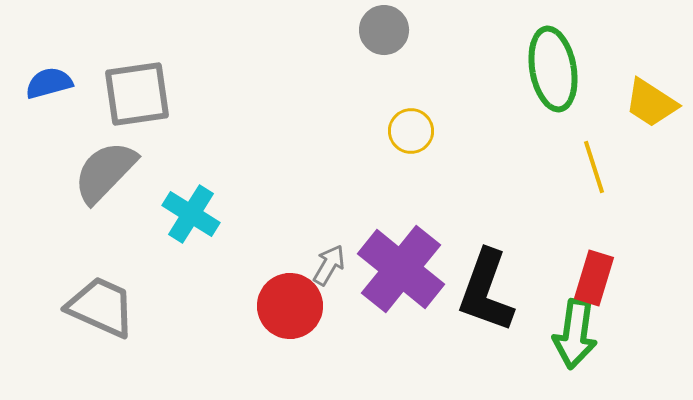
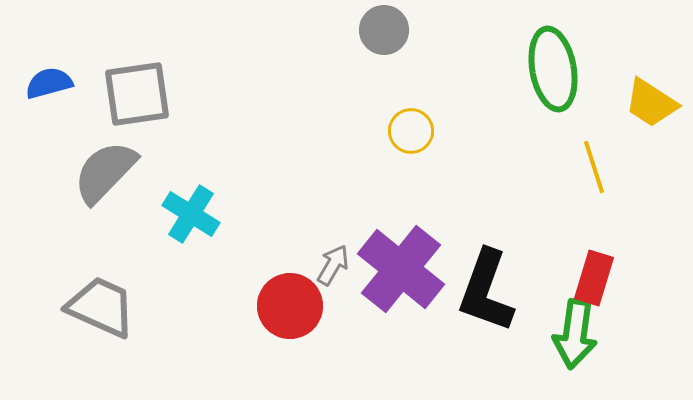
gray arrow: moved 4 px right
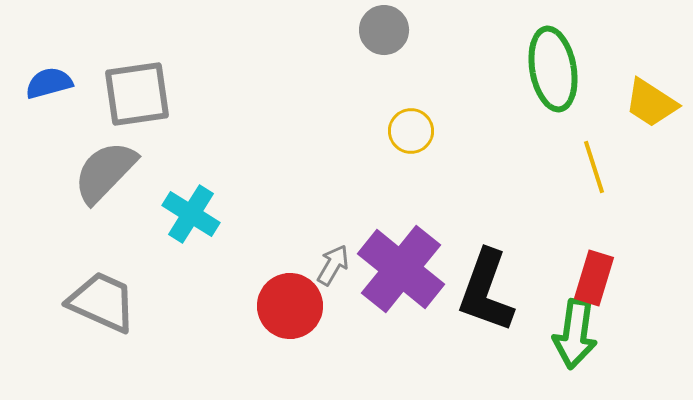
gray trapezoid: moved 1 px right, 5 px up
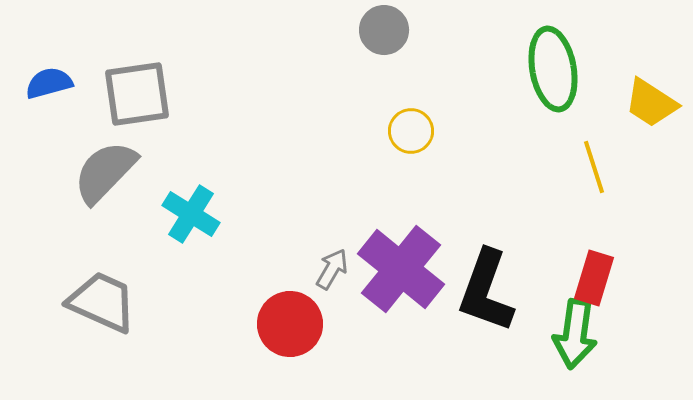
gray arrow: moved 1 px left, 4 px down
red circle: moved 18 px down
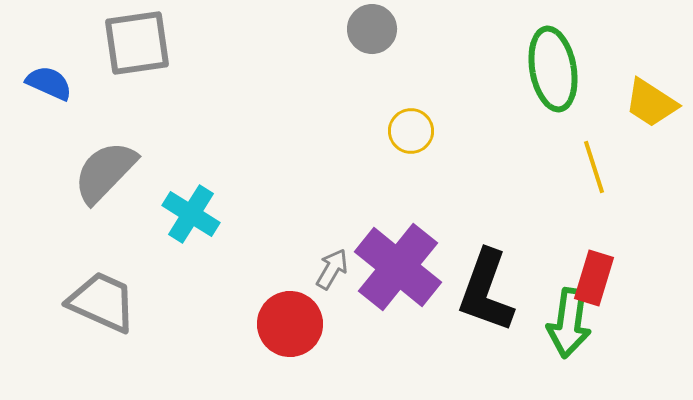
gray circle: moved 12 px left, 1 px up
blue semicircle: rotated 39 degrees clockwise
gray square: moved 51 px up
purple cross: moved 3 px left, 2 px up
green arrow: moved 6 px left, 11 px up
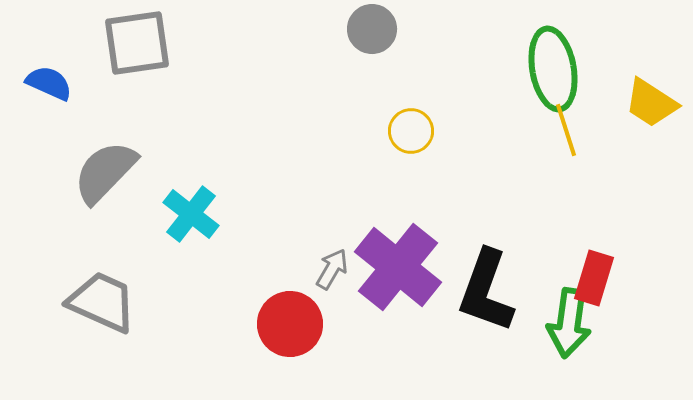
yellow line: moved 28 px left, 37 px up
cyan cross: rotated 6 degrees clockwise
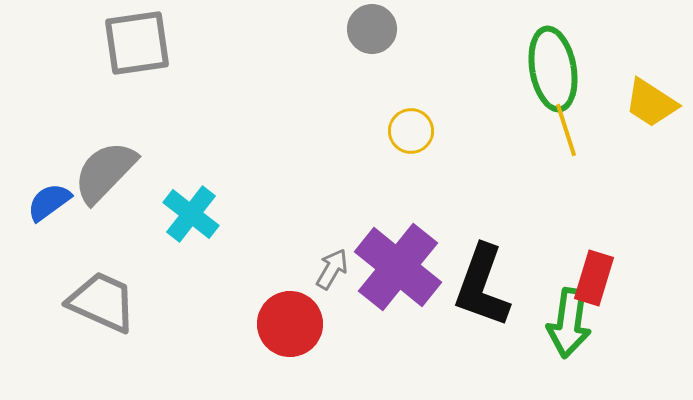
blue semicircle: moved 119 px down; rotated 60 degrees counterclockwise
black L-shape: moved 4 px left, 5 px up
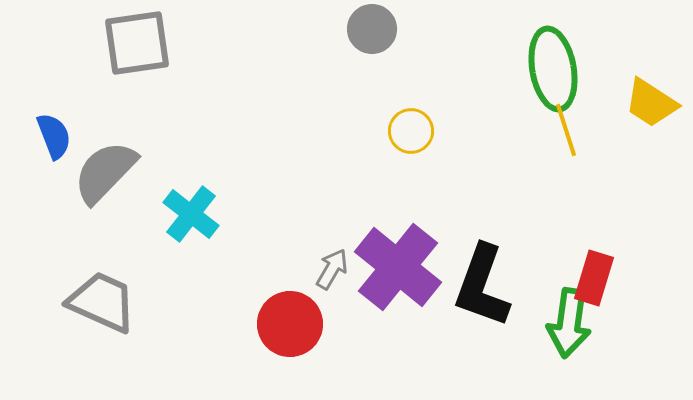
blue semicircle: moved 5 px right, 66 px up; rotated 105 degrees clockwise
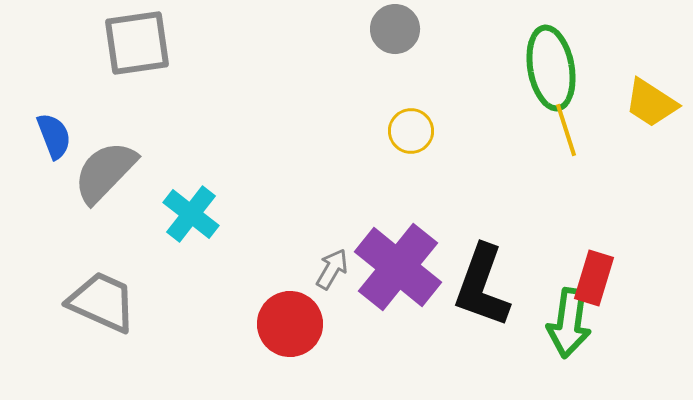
gray circle: moved 23 px right
green ellipse: moved 2 px left, 1 px up
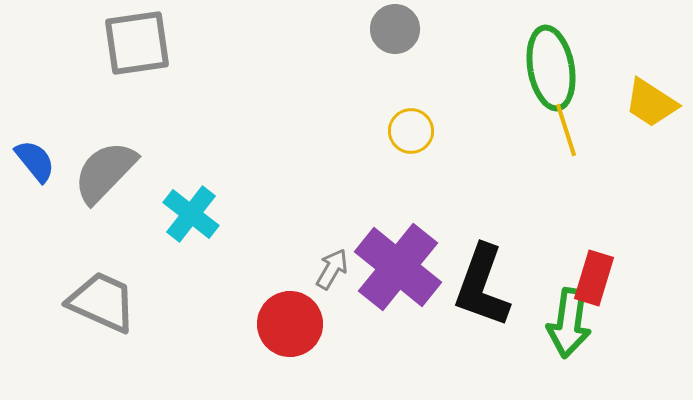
blue semicircle: moved 19 px left, 25 px down; rotated 18 degrees counterclockwise
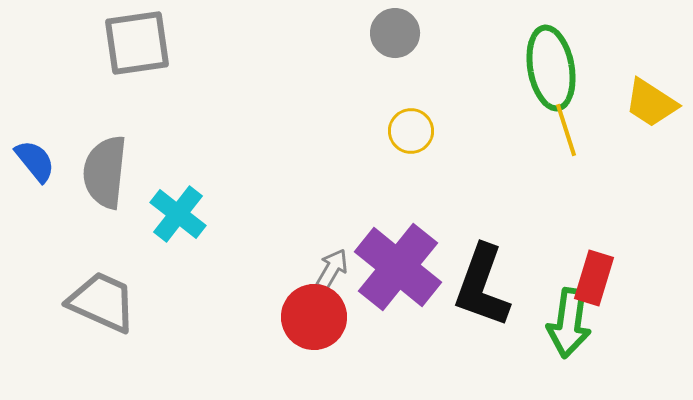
gray circle: moved 4 px down
gray semicircle: rotated 38 degrees counterclockwise
cyan cross: moved 13 px left
red circle: moved 24 px right, 7 px up
